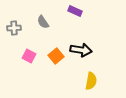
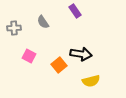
purple rectangle: rotated 32 degrees clockwise
black arrow: moved 4 px down
orange square: moved 3 px right, 9 px down
yellow semicircle: rotated 66 degrees clockwise
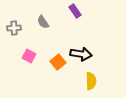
orange square: moved 1 px left, 3 px up
yellow semicircle: rotated 78 degrees counterclockwise
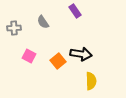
orange square: moved 1 px up
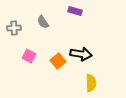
purple rectangle: rotated 40 degrees counterclockwise
yellow semicircle: moved 2 px down
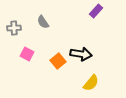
purple rectangle: moved 21 px right; rotated 64 degrees counterclockwise
pink square: moved 2 px left, 2 px up
yellow semicircle: rotated 42 degrees clockwise
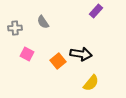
gray cross: moved 1 px right
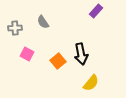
black arrow: rotated 70 degrees clockwise
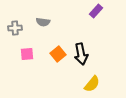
gray semicircle: rotated 48 degrees counterclockwise
pink square: rotated 32 degrees counterclockwise
orange square: moved 7 px up
yellow semicircle: moved 1 px right, 1 px down
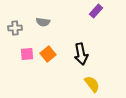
orange square: moved 10 px left
yellow semicircle: rotated 78 degrees counterclockwise
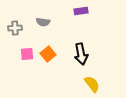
purple rectangle: moved 15 px left; rotated 40 degrees clockwise
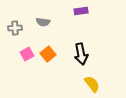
pink square: rotated 24 degrees counterclockwise
